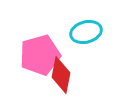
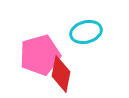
red diamond: moved 1 px up
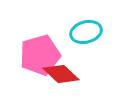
red diamond: rotated 57 degrees counterclockwise
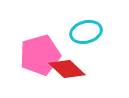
red diamond: moved 6 px right, 5 px up
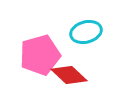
red diamond: moved 2 px right, 6 px down
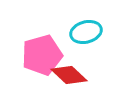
pink pentagon: moved 2 px right
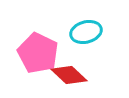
pink pentagon: moved 4 px left, 2 px up; rotated 30 degrees counterclockwise
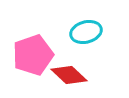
pink pentagon: moved 5 px left, 2 px down; rotated 27 degrees clockwise
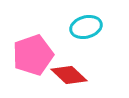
cyan ellipse: moved 5 px up
